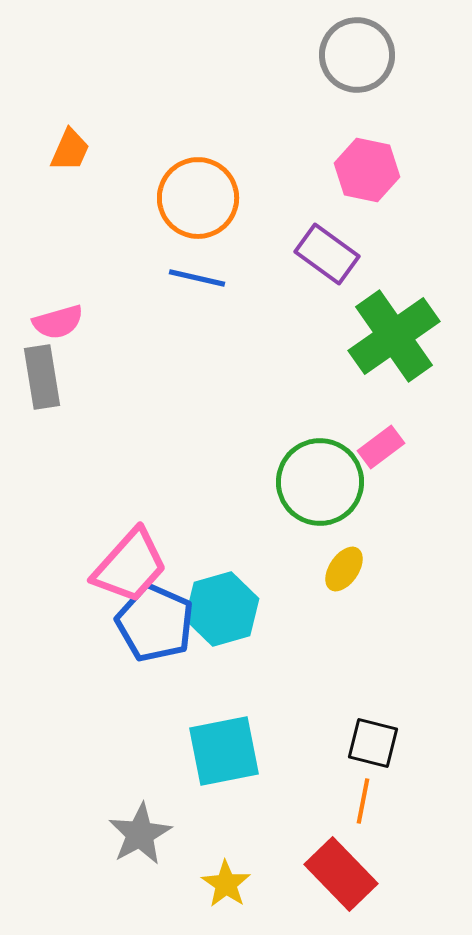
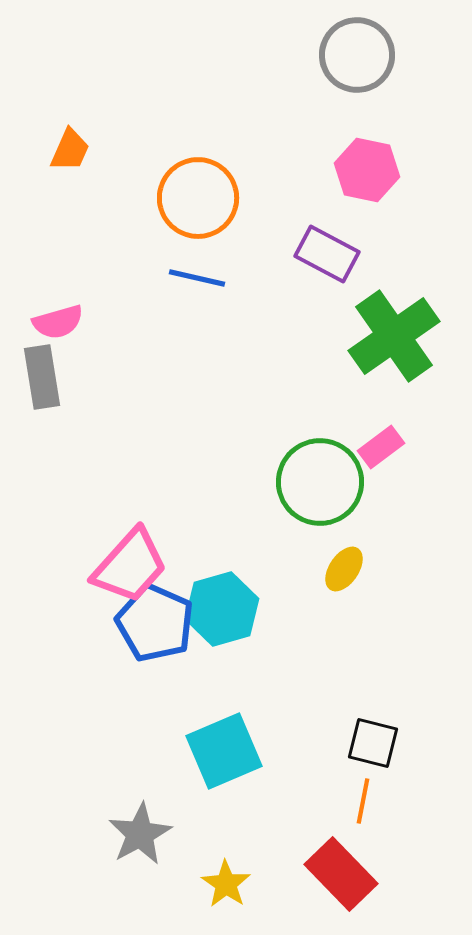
purple rectangle: rotated 8 degrees counterclockwise
cyan square: rotated 12 degrees counterclockwise
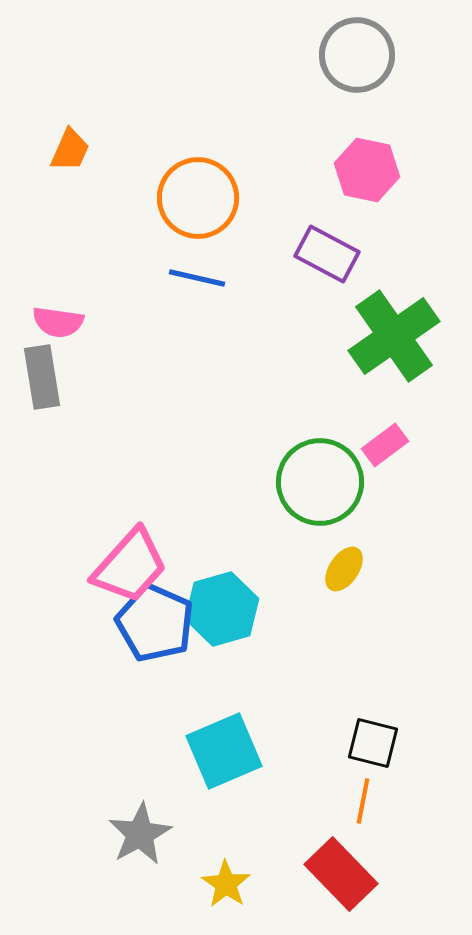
pink semicircle: rotated 24 degrees clockwise
pink rectangle: moved 4 px right, 2 px up
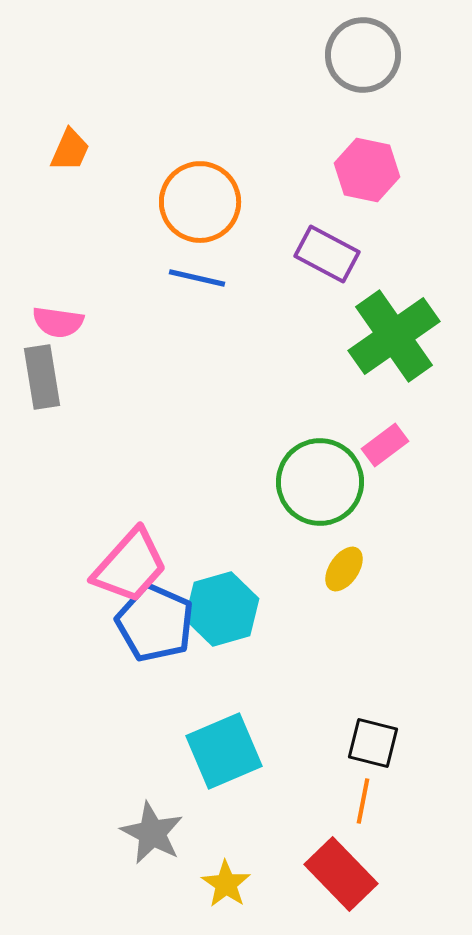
gray circle: moved 6 px right
orange circle: moved 2 px right, 4 px down
gray star: moved 12 px right, 1 px up; rotated 16 degrees counterclockwise
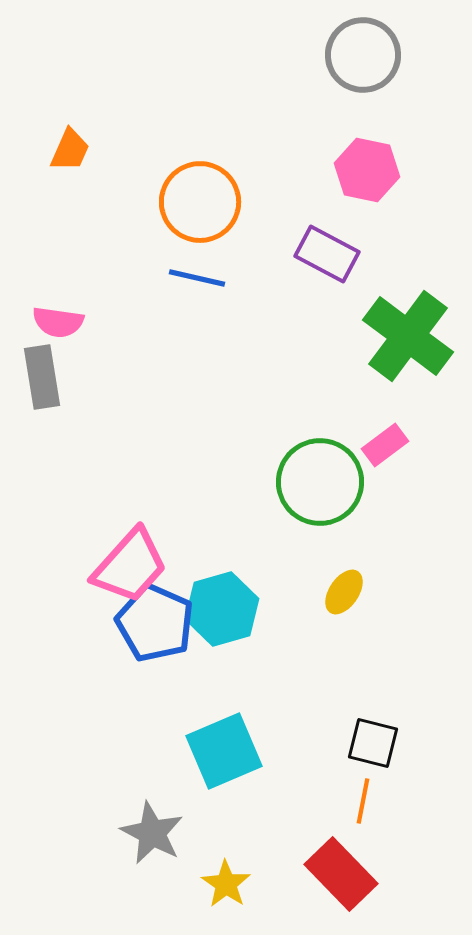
green cross: moved 14 px right; rotated 18 degrees counterclockwise
yellow ellipse: moved 23 px down
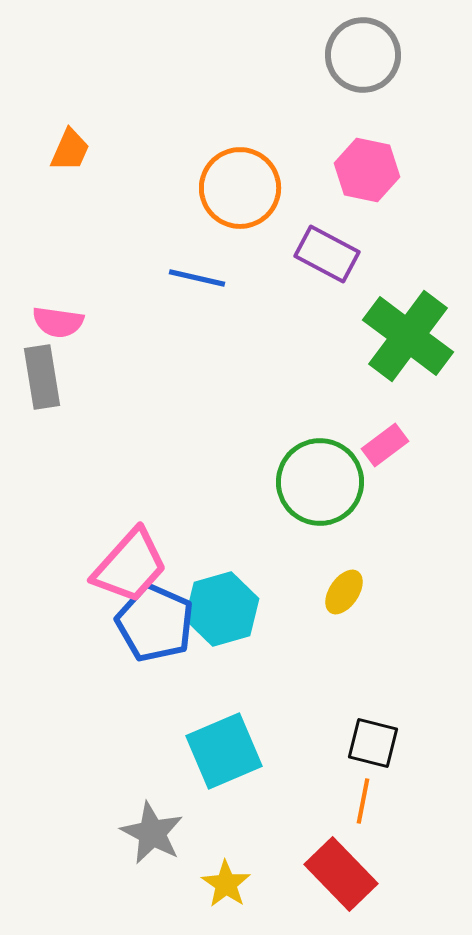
orange circle: moved 40 px right, 14 px up
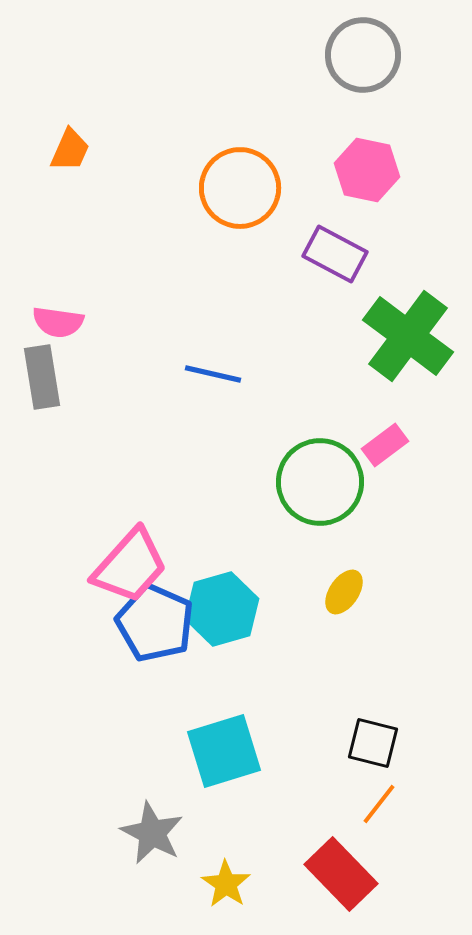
purple rectangle: moved 8 px right
blue line: moved 16 px right, 96 px down
cyan square: rotated 6 degrees clockwise
orange line: moved 16 px right, 3 px down; rotated 27 degrees clockwise
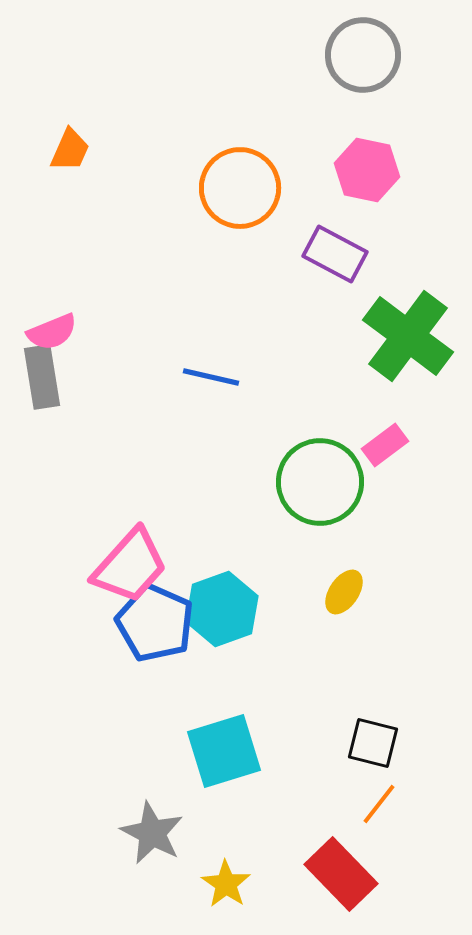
pink semicircle: moved 6 px left, 10 px down; rotated 30 degrees counterclockwise
blue line: moved 2 px left, 3 px down
cyan hexagon: rotated 4 degrees counterclockwise
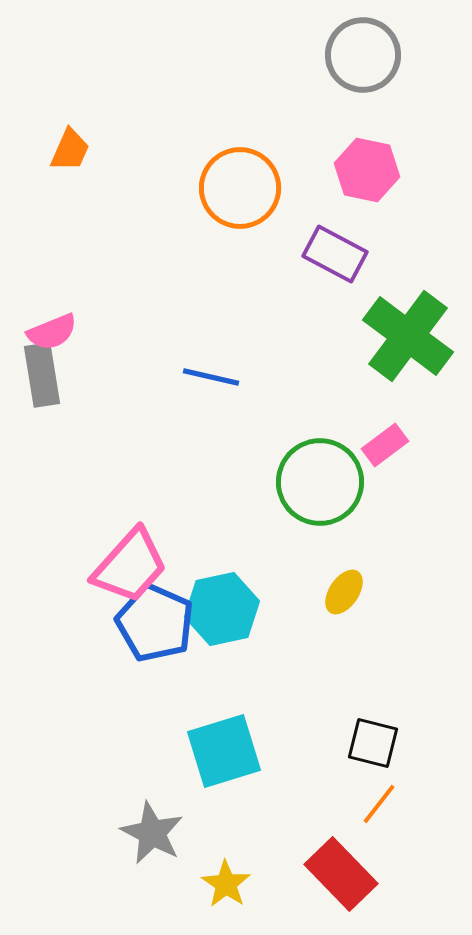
gray rectangle: moved 2 px up
cyan hexagon: rotated 8 degrees clockwise
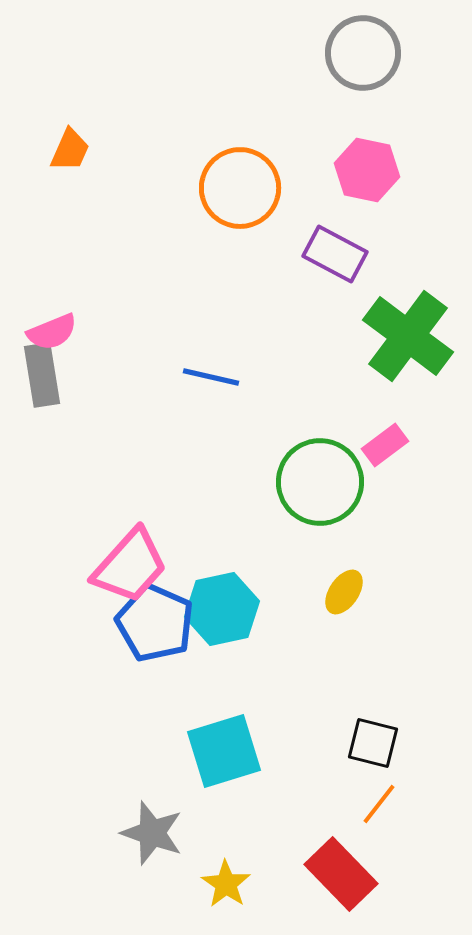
gray circle: moved 2 px up
gray star: rotated 8 degrees counterclockwise
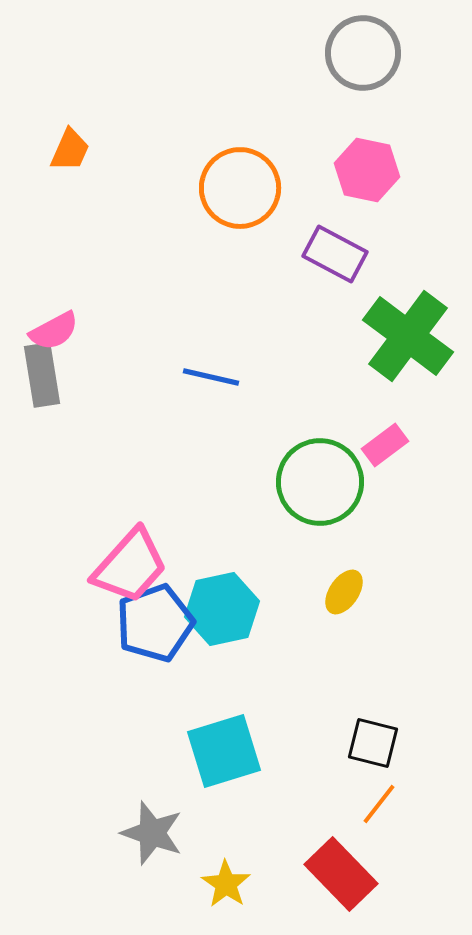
pink semicircle: moved 2 px right, 1 px up; rotated 6 degrees counterclockwise
blue pentagon: rotated 28 degrees clockwise
